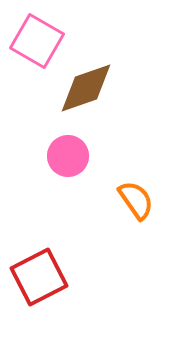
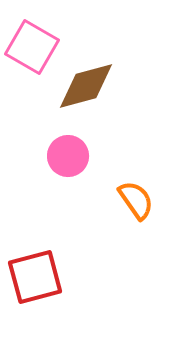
pink square: moved 5 px left, 6 px down
brown diamond: moved 2 px up; rotated 4 degrees clockwise
red square: moved 4 px left; rotated 12 degrees clockwise
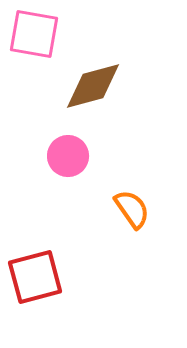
pink square: moved 2 px right, 13 px up; rotated 20 degrees counterclockwise
brown diamond: moved 7 px right
orange semicircle: moved 4 px left, 9 px down
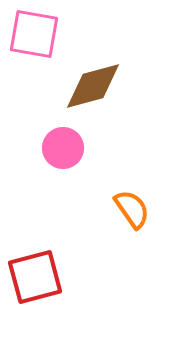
pink circle: moved 5 px left, 8 px up
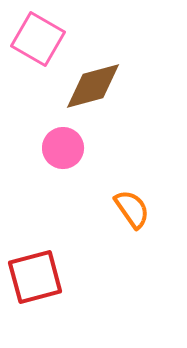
pink square: moved 4 px right, 5 px down; rotated 20 degrees clockwise
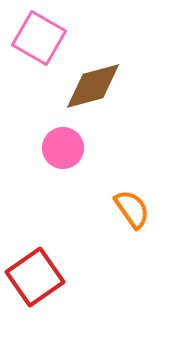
pink square: moved 1 px right, 1 px up
red square: rotated 20 degrees counterclockwise
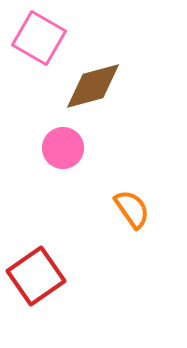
red square: moved 1 px right, 1 px up
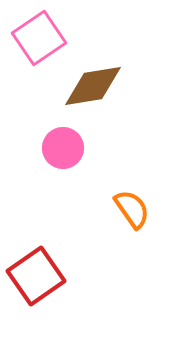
pink square: rotated 26 degrees clockwise
brown diamond: rotated 6 degrees clockwise
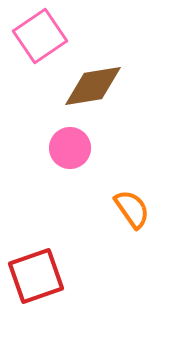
pink square: moved 1 px right, 2 px up
pink circle: moved 7 px right
red square: rotated 16 degrees clockwise
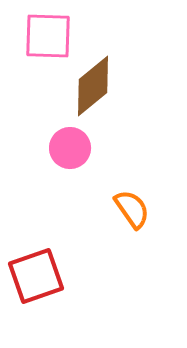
pink square: moved 8 px right; rotated 36 degrees clockwise
brown diamond: rotated 30 degrees counterclockwise
